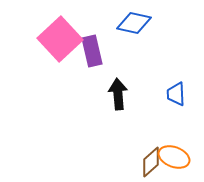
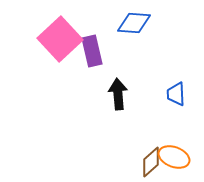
blue diamond: rotated 8 degrees counterclockwise
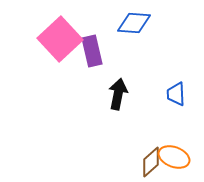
black arrow: rotated 16 degrees clockwise
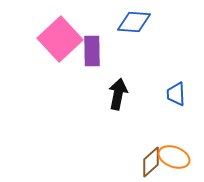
blue diamond: moved 1 px up
purple rectangle: rotated 12 degrees clockwise
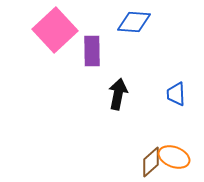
pink square: moved 5 px left, 9 px up
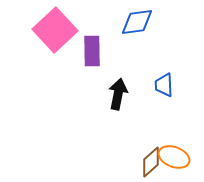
blue diamond: moved 3 px right; rotated 12 degrees counterclockwise
blue trapezoid: moved 12 px left, 9 px up
